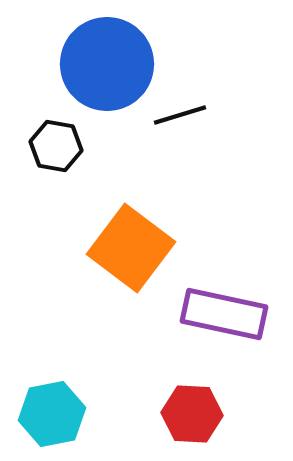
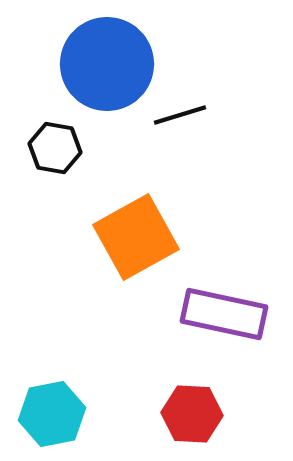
black hexagon: moved 1 px left, 2 px down
orange square: moved 5 px right, 11 px up; rotated 24 degrees clockwise
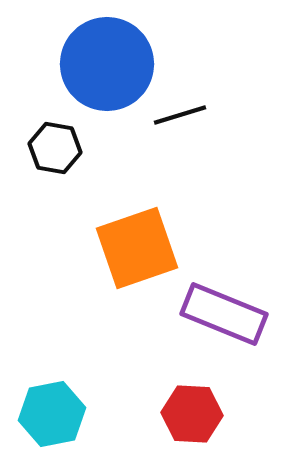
orange square: moved 1 px right, 11 px down; rotated 10 degrees clockwise
purple rectangle: rotated 10 degrees clockwise
